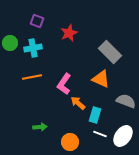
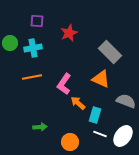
purple square: rotated 16 degrees counterclockwise
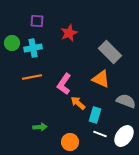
green circle: moved 2 px right
white ellipse: moved 1 px right
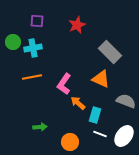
red star: moved 8 px right, 8 px up
green circle: moved 1 px right, 1 px up
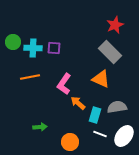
purple square: moved 17 px right, 27 px down
red star: moved 38 px right
cyan cross: rotated 12 degrees clockwise
orange line: moved 2 px left
gray semicircle: moved 9 px left, 6 px down; rotated 30 degrees counterclockwise
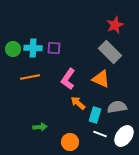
green circle: moved 7 px down
pink L-shape: moved 4 px right, 5 px up
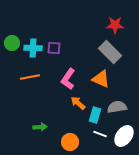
red star: rotated 24 degrees clockwise
green circle: moved 1 px left, 6 px up
